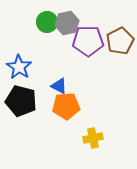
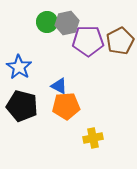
black pentagon: moved 1 px right, 5 px down
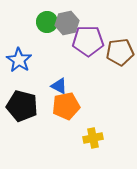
brown pentagon: moved 11 px down; rotated 20 degrees clockwise
blue star: moved 7 px up
orange pentagon: rotated 8 degrees counterclockwise
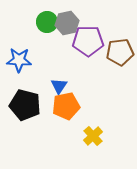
blue star: rotated 30 degrees counterclockwise
blue triangle: rotated 36 degrees clockwise
black pentagon: moved 3 px right, 1 px up
yellow cross: moved 2 px up; rotated 30 degrees counterclockwise
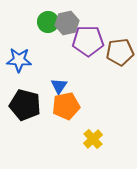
green circle: moved 1 px right
yellow cross: moved 3 px down
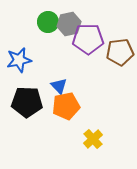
gray hexagon: moved 2 px right, 1 px down
purple pentagon: moved 2 px up
blue star: rotated 15 degrees counterclockwise
blue triangle: rotated 18 degrees counterclockwise
black pentagon: moved 2 px right, 3 px up; rotated 12 degrees counterclockwise
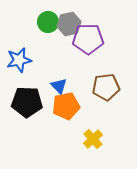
brown pentagon: moved 14 px left, 35 px down
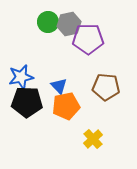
blue star: moved 2 px right, 17 px down
brown pentagon: rotated 12 degrees clockwise
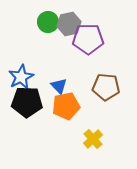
blue star: rotated 15 degrees counterclockwise
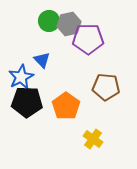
green circle: moved 1 px right, 1 px up
blue triangle: moved 17 px left, 26 px up
orange pentagon: rotated 24 degrees counterclockwise
yellow cross: rotated 12 degrees counterclockwise
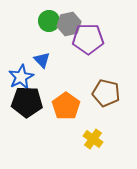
brown pentagon: moved 6 px down; rotated 8 degrees clockwise
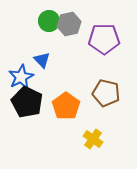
purple pentagon: moved 16 px right
black pentagon: rotated 24 degrees clockwise
